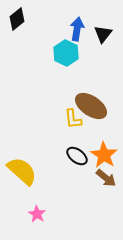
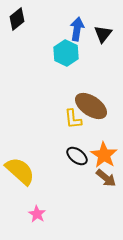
yellow semicircle: moved 2 px left
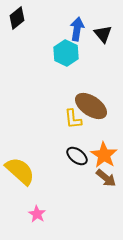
black diamond: moved 1 px up
black triangle: rotated 18 degrees counterclockwise
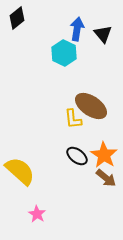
cyan hexagon: moved 2 px left
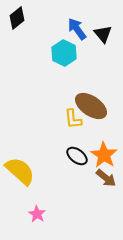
blue arrow: rotated 45 degrees counterclockwise
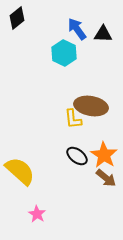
black triangle: rotated 48 degrees counterclockwise
brown ellipse: rotated 24 degrees counterclockwise
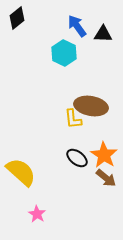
blue arrow: moved 3 px up
black ellipse: moved 2 px down
yellow semicircle: moved 1 px right, 1 px down
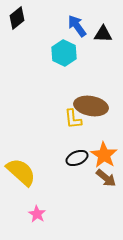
black ellipse: rotated 60 degrees counterclockwise
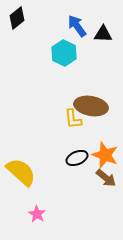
orange star: moved 1 px right; rotated 12 degrees counterclockwise
